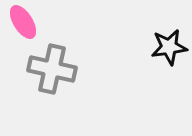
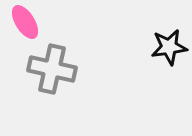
pink ellipse: moved 2 px right
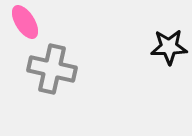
black star: rotated 6 degrees clockwise
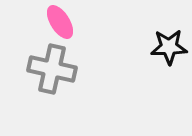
pink ellipse: moved 35 px right
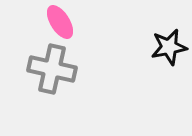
black star: rotated 9 degrees counterclockwise
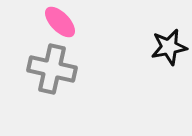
pink ellipse: rotated 12 degrees counterclockwise
